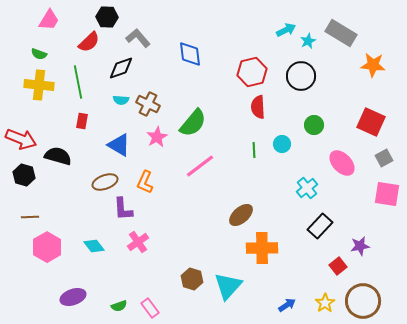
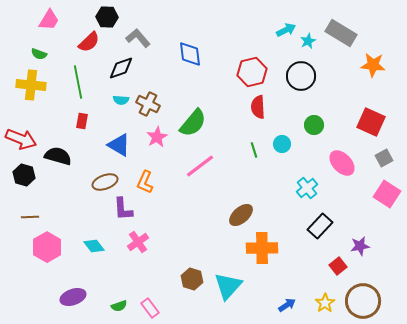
yellow cross at (39, 85): moved 8 px left
green line at (254, 150): rotated 14 degrees counterclockwise
pink square at (387, 194): rotated 24 degrees clockwise
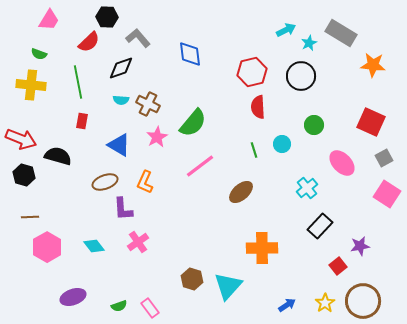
cyan star at (308, 41): moved 1 px right, 2 px down
brown ellipse at (241, 215): moved 23 px up
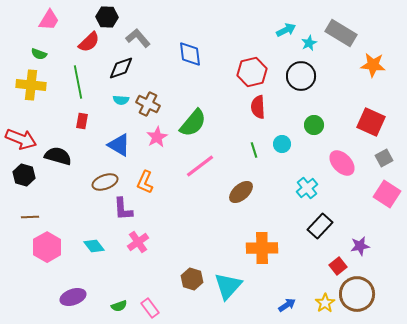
brown circle at (363, 301): moved 6 px left, 7 px up
